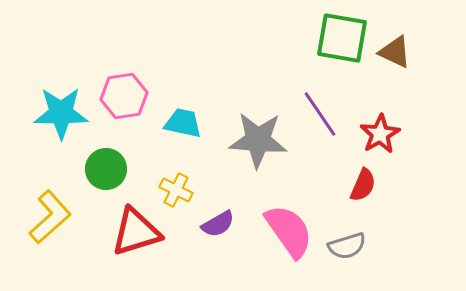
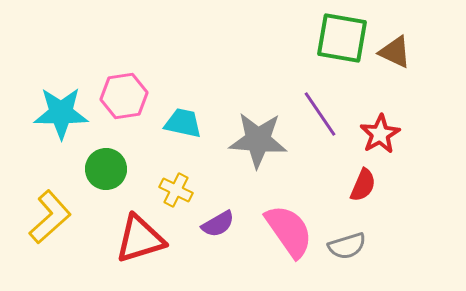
red triangle: moved 4 px right, 7 px down
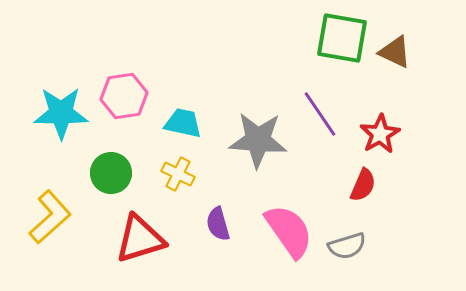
green circle: moved 5 px right, 4 px down
yellow cross: moved 2 px right, 16 px up
purple semicircle: rotated 104 degrees clockwise
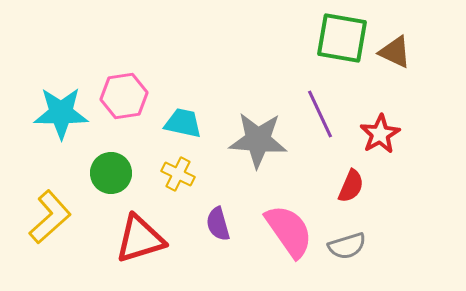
purple line: rotated 9 degrees clockwise
red semicircle: moved 12 px left, 1 px down
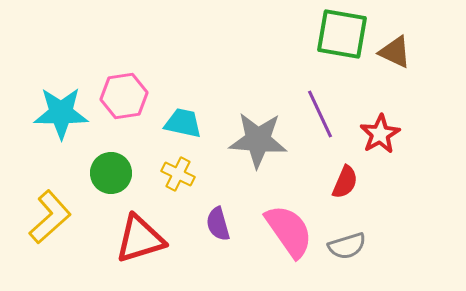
green square: moved 4 px up
red semicircle: moved 6 px left, 4 px up
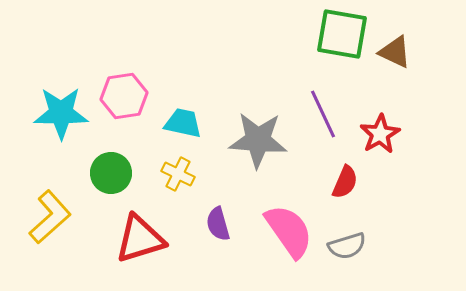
purple line: moved 3 px right
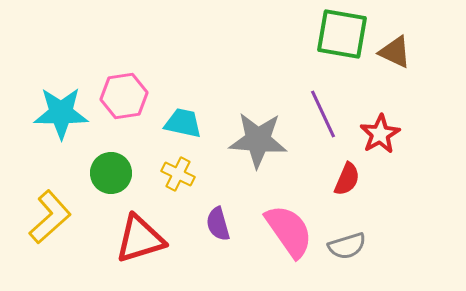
red semicircle: moved 2 px right, 3 px up
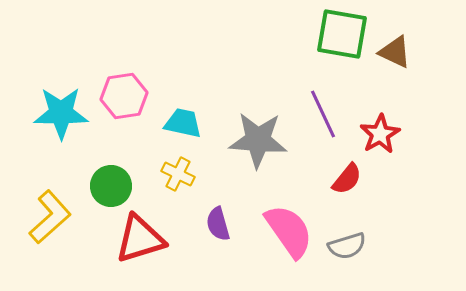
green circle: moved 13 px down
red semicircle: rotated 16 degrees clockwise
